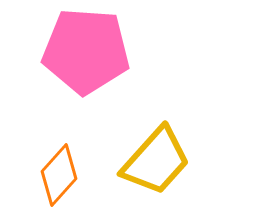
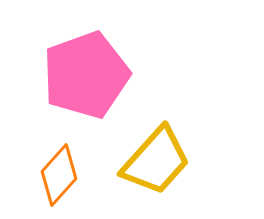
pink pentagon: moved 24 px down; rotated 24 degrees counterclockwise
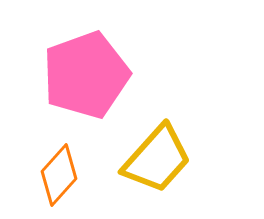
yellow trapezoid: moved 1 px right, 2 px up
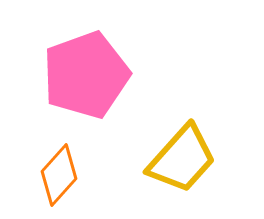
yellow trapezoid: moved 25 px right
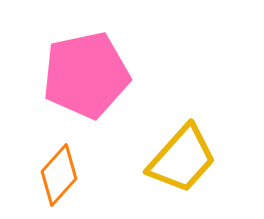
pink pentagon: rotated 8 degrees clockwise
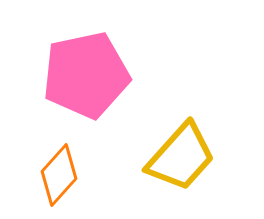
yellow trapezoid: moved 1 px left, 2 px up
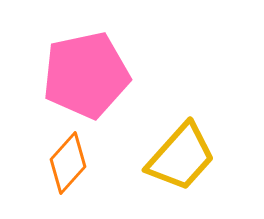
orange diamond: moved 9 px right, 12 px up
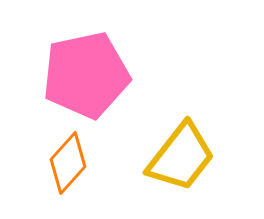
yellow trapezoid: rotated 4 degrees counterclockwise
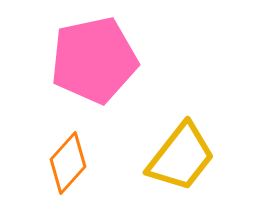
pink pentagon: moved 8 px right, 15 px up
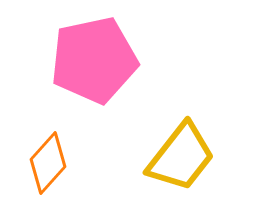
orange diamond: moved 20 px left
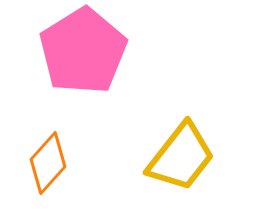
pink pentagon: moved 11 px left, 9 px up; rotated 20 degrees counterclockwise
